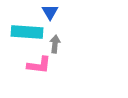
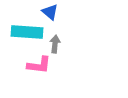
blue triangle: rotated 18 degrees counterclockwise
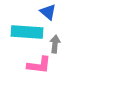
blue triangle: moved 2 px left
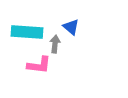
blue triangle: moved 23 px right, 15 px down
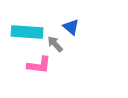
gray arrow: rotated 48 degrees counterclockwise
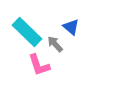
cyan rectangle: rotated 40 degrees clockwise
pink L-shape: rotated 65 degrees clockwise
